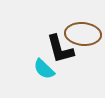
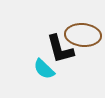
brown ellipse: moved 1 px down
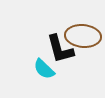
brown ellipse: moved 1 px down
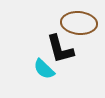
brown ellipse: moved 4 px left, 13 px up
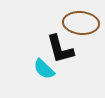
brown ellipse: moved 2 px right
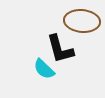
brown ellipse: moved 1 px right, 2 px up
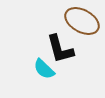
brown ellipse: rotated 24 degrees clockwise
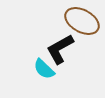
black L-shape: rotated 76 degrees clockwise
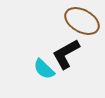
black L-shape: moved 6 px right, 5 px down
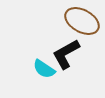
cyan semicircle: rotated 10 degrees counterclockwise
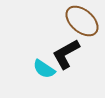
brown ellipse: rotated 12 degrees clockwise
